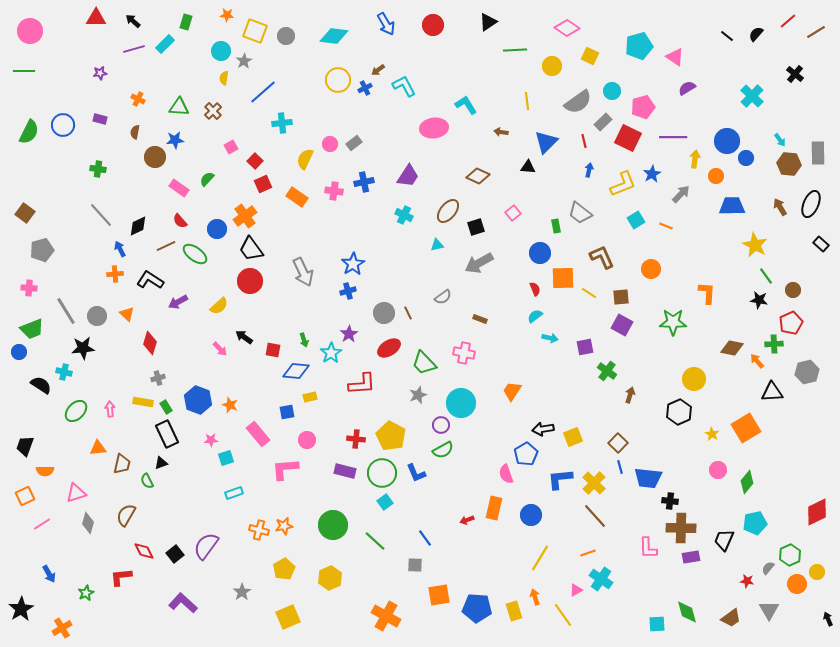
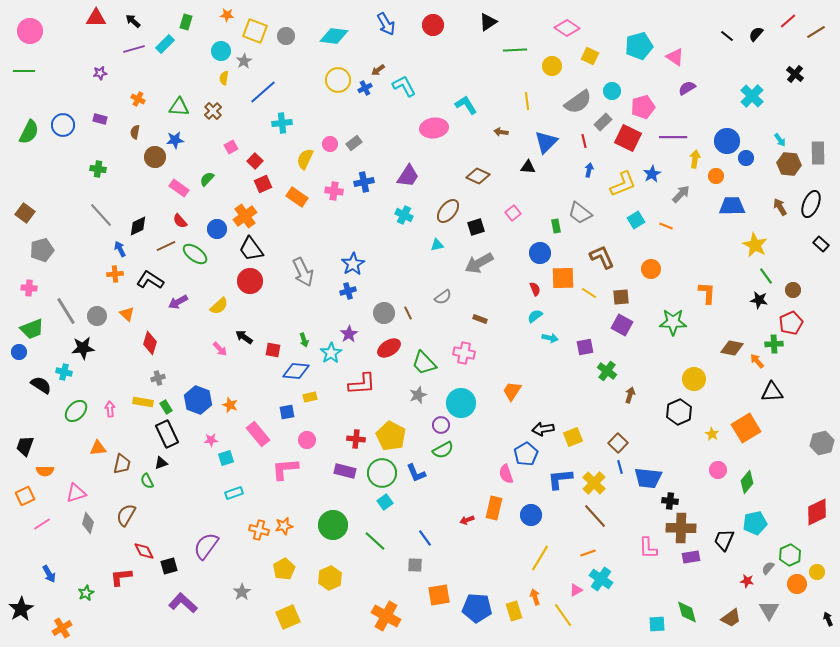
gray hexagon at (807, 372): moved 15 px right, 71 px down
black square at (175, 554): moved 6 px left, 12 px down; rotated 24 degrees clockwise
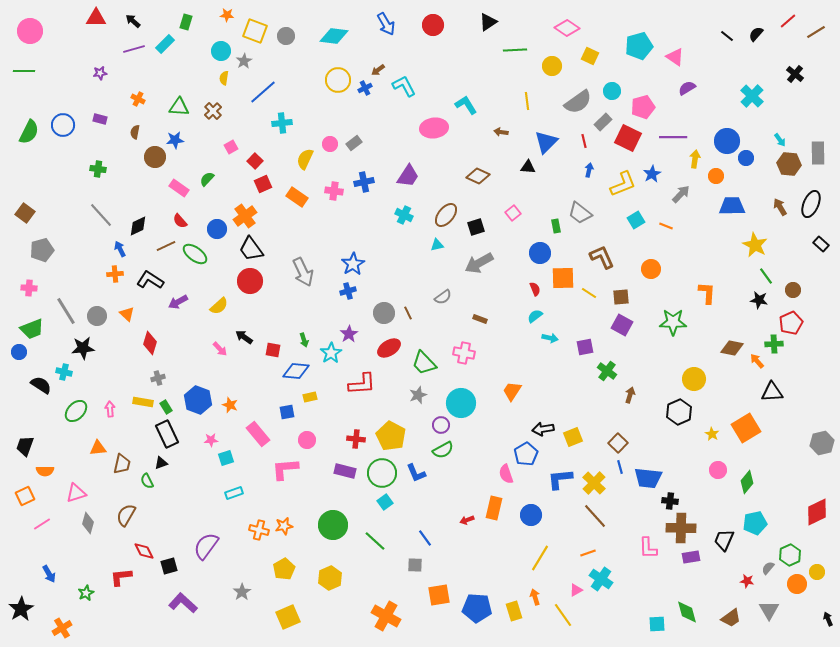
brown ellipse at (448, 211): moved 2 px left, 4 px down
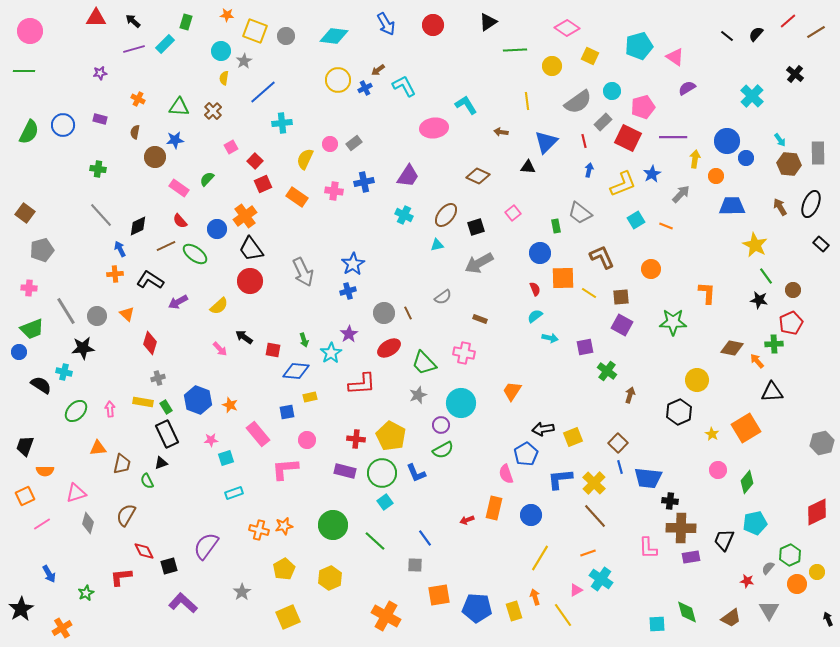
yellow circle at (694, 379): moved 3 px right, 1 px down
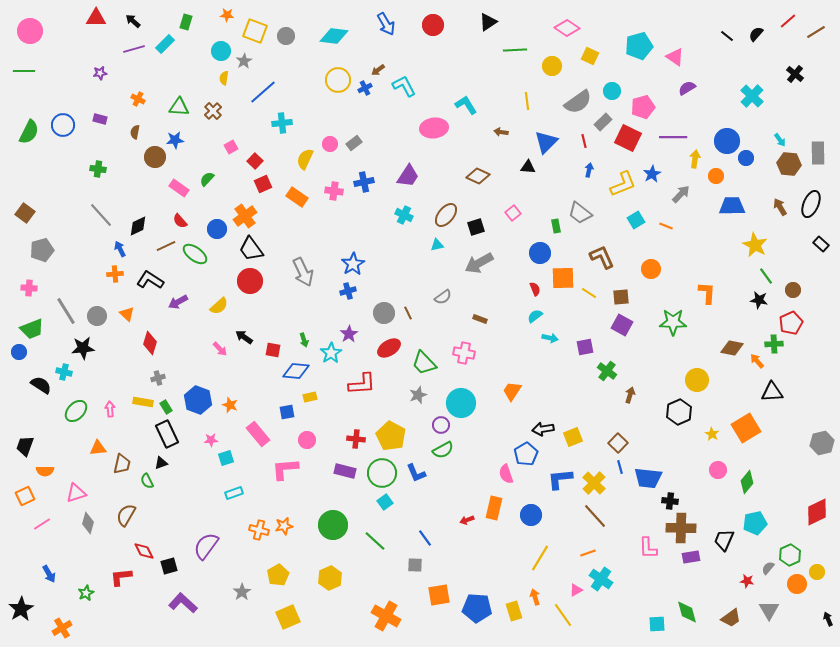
yellow pentagon at (284, 569): moved 6 px left, 6 px down
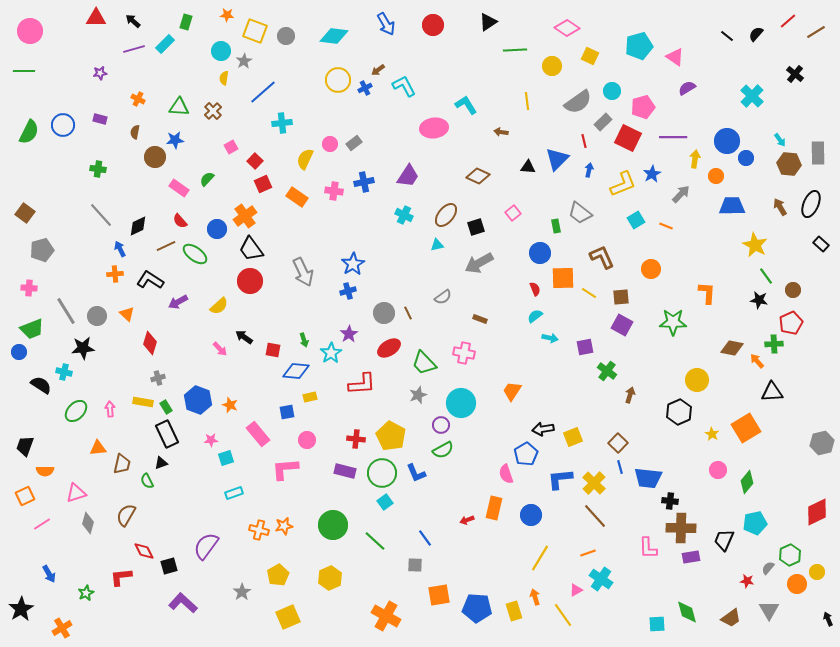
blue triangle at (546, 142): moved 11 px right, 17 px down
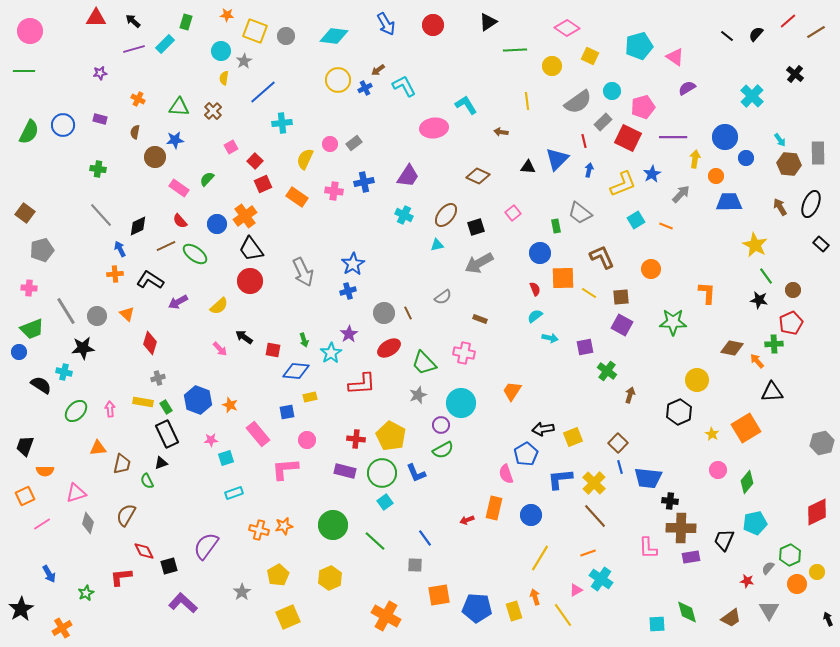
blue circle at (727, 141): moved 2 px left, 4 px up
blue trapezoid at (732, 206): moved 3 px left, 4 px up
blue circle at (217, 229): moved 5 px up
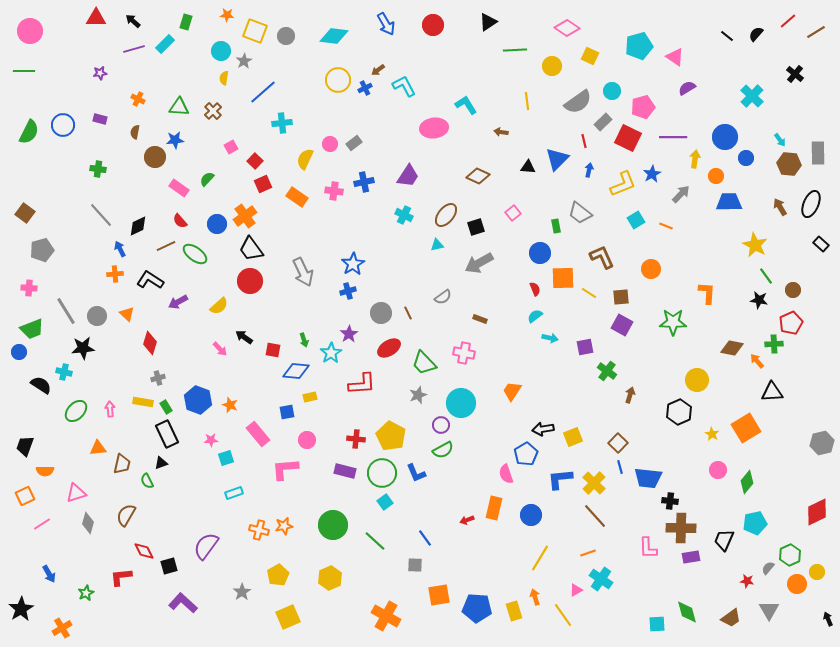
gray circle at (384, 313): moved 3 px left
